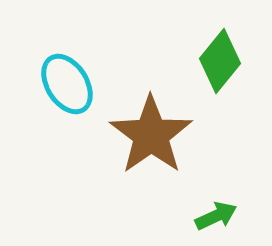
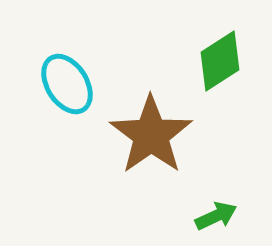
green diamond: rotated 18 degrees clockwise
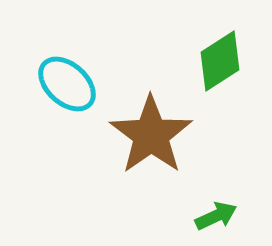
cyan ellipse: rotated 16 degrees counterclockwise
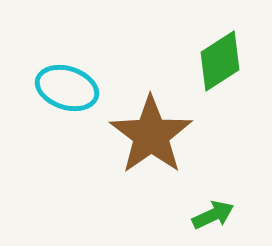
cyan ellipse: moved 4 px down; rotated 24 degrees counterclockwise
green arrow: moved 3 px left, 1 px up
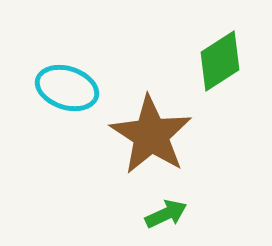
brown star: rotated 4 degrees counterclockwise
green arrow: moved 47 px left, 1 px up
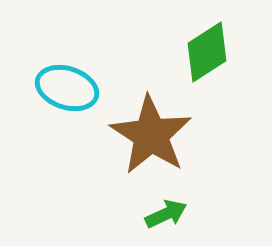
green diamond: moved 13 px left, 9 px up
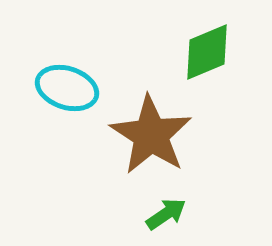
green diamond: rotated 10 degrees clockwise
green arrow: rotated 9 degrees counterclockwise
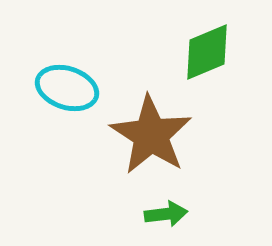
green arrow: rotated 27 degrees clockwise
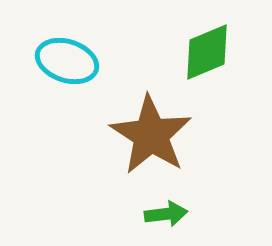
cyan ellipse: moved 27 px up
